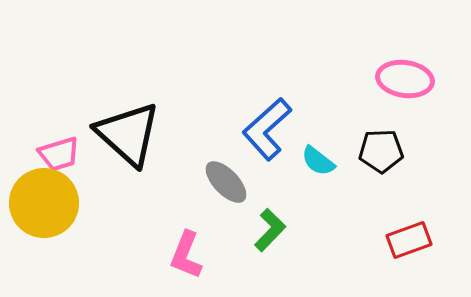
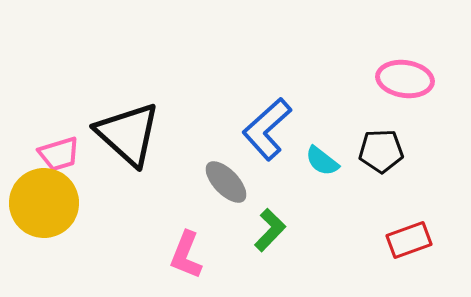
cyan semicircle: moved 4 px right
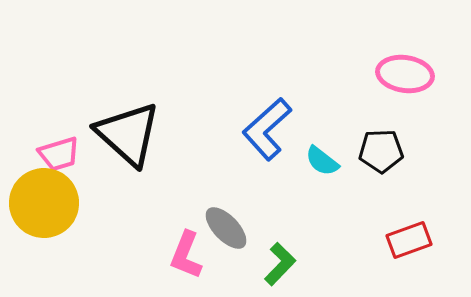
pink ellipse: moved 5 px up
gray ellipse: moved 46 px down
green L-shape: moved 10 px right, 34 px down
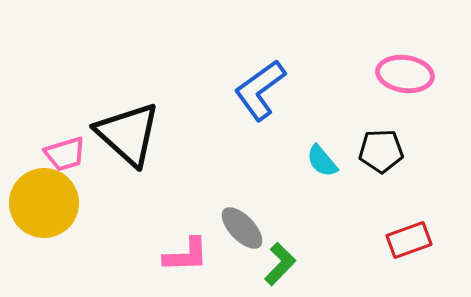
blue L-shape: moved 7 px left, 39 px up; rotated 6 degrees clockwise
pink trapezoid: moved 6 px right
cyan semicircle: rotated 12 degrees clockwise
gray ellipse: moved 16 px right
pink L-shape: rotated 114 degrees counterclockwise
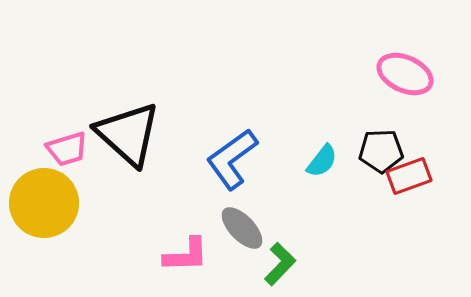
pink ellipse: rotated 16 degrees clockwise
blue L-shape: moved 28 px left, 69 px down
pink trapezoid: moved 2 px right, 5 px up
cyan semicircle: rotated 102 degrees counterclockwise
red rectangle: moved 64 px up
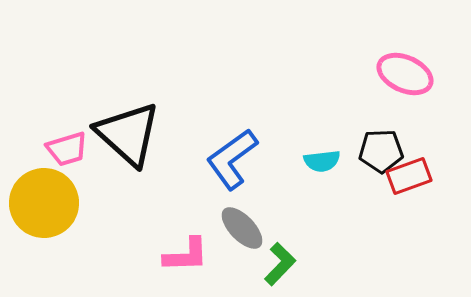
cyan semicircle: rotated 45 degrees clockwise
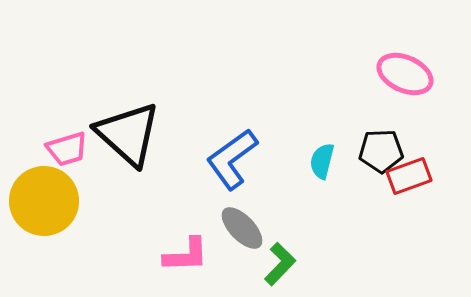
cyan semicircle: rotated 111 degrees clockwise
yellow circle: moved 2 px up
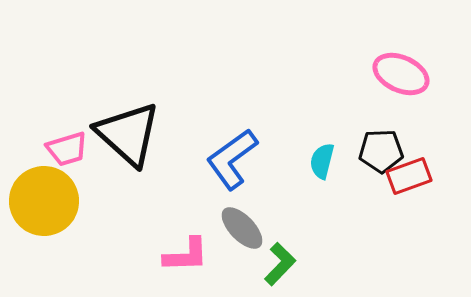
pink ellipse: moved 4 px left
